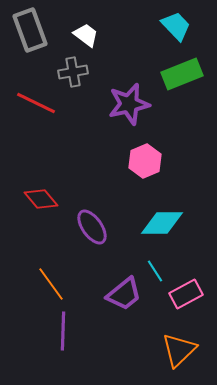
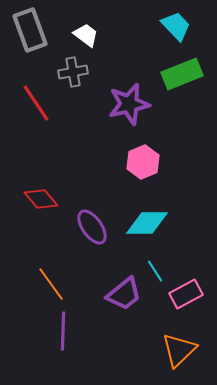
red line: rotated 30 degrees clockwise
pink hexagon: moved 2 px left, 1 px down
cyan diamond: moved 15 px left
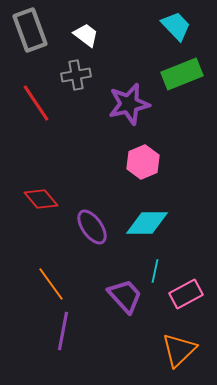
gray cross: moved 3 px right, 3 px down
cyan line: rotated 45 degrees clockwise
purple trapezoid: moved 1 px right, 2 px down; rotated 93 degrees counterclockwise
purple line: rotated 9 degrees clockwise
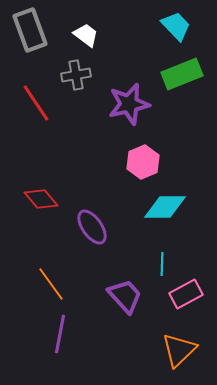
cyan diamond: moved 18 px right, 16 px up
cyan line: moved 7 px right, 7 px up; rotated 10 degrees counterclockwise
purple line: moved 3 px left, 3 px down
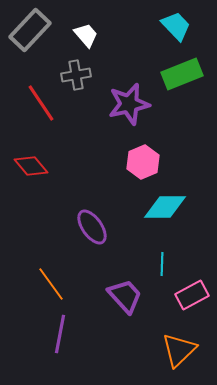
gray rectangle: rotated 63 degrees clockwise
white trapezoid: rotated 12 degrees clockwise
red line: moved 5 px right
red diamond: moved 10 px left, 33 px up
pink rectangle: moved 6 px right, 1 px down
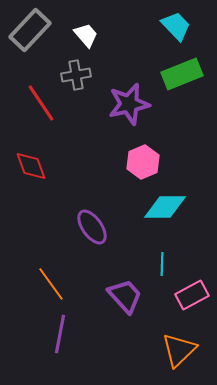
red diamond: rotated 20 degrees clockwise
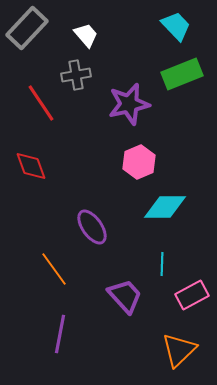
gray rectangle: moved 3 px left, 2 px up
pink hexagon: moved 4 px left
orange line: moved 3 px right, 15 px up
